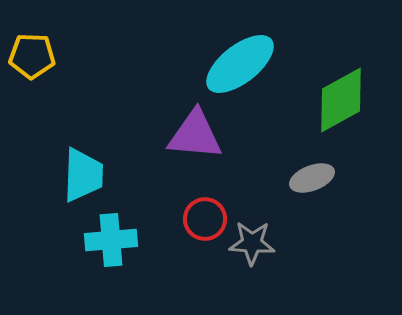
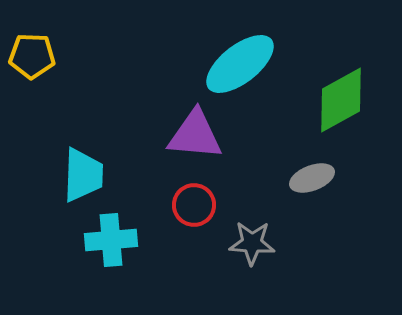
red circle: moved 11 px left, 14 px up
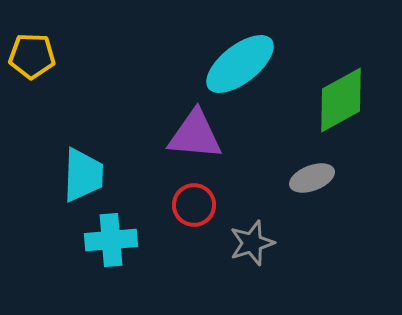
gray star: rotated 21 degrees counterclockwise
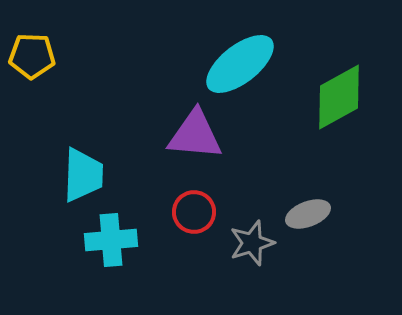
green diamond: moved 2 px left, 3 px up
gray ellipse: moved 4 px left, 36 px down
red circle: moved 7 px down
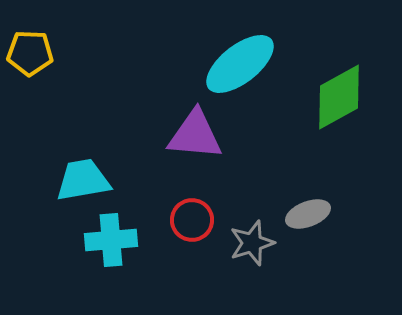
yellow pentagon: moved 2 px left, 3 px up
cyan trapezoid: moved 5 px down; rotated 102 degrees counterclockwise
red circle: moved 2 px left, 8 px down
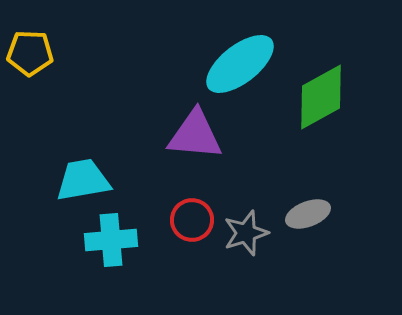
green diamond: moved 18 px left
gray star: moved 6 px left, 10 px up
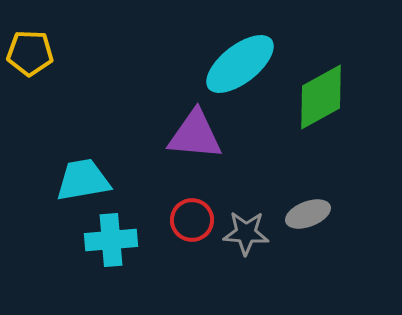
gray star: rotated 21 degrees clockwise
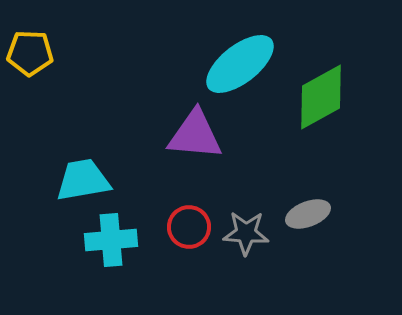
red circle: moved 3 px left, 7 px down
